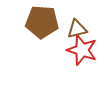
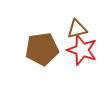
brown pentagon: moved 27 px down; rotated 12 degrees counterclockwise
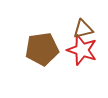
brown triangle: moved 6 px right
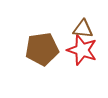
brown triangle: rotated 20 degrees clockwise
